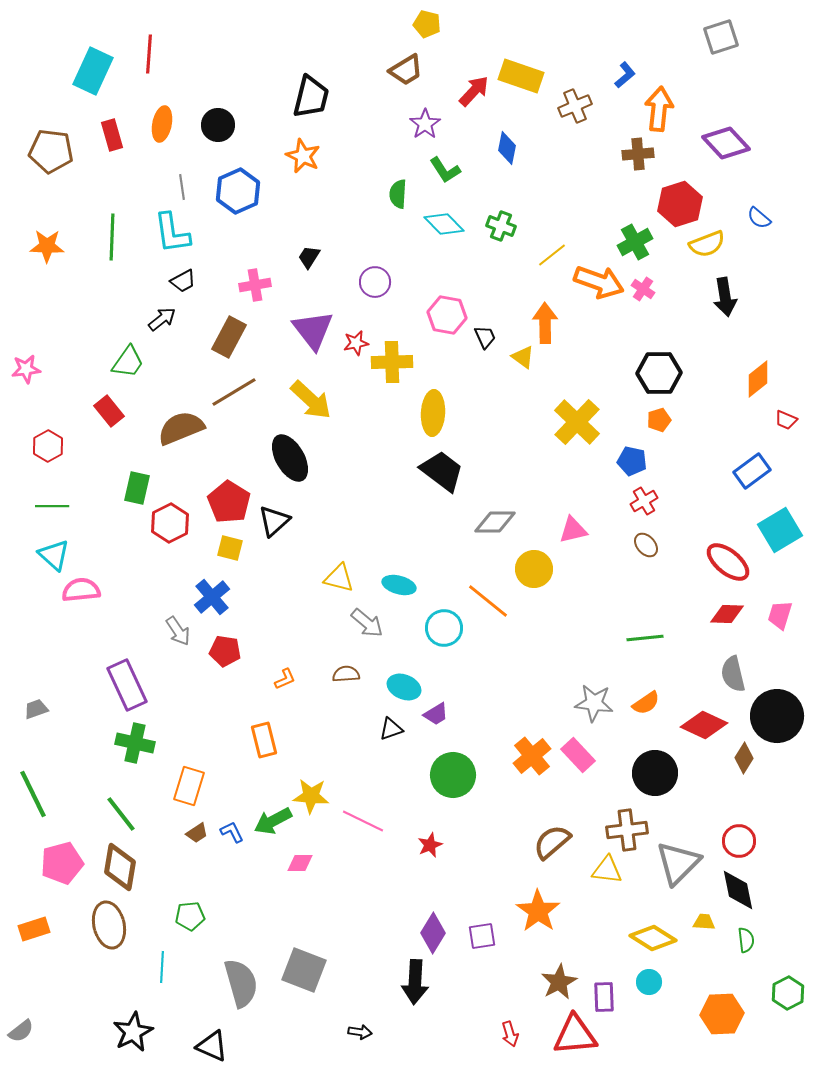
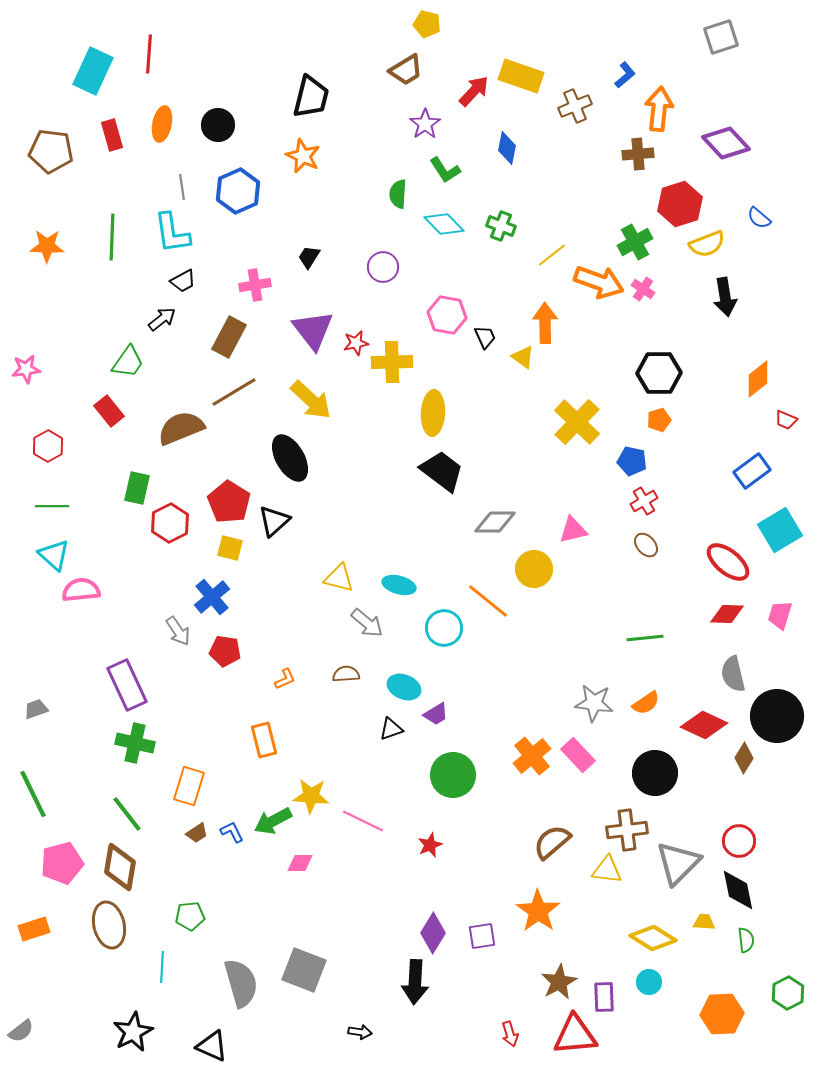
purple circle at (375, 282): moved 8 px right, 15 px up
green line at (121, 814): moved 6 px right
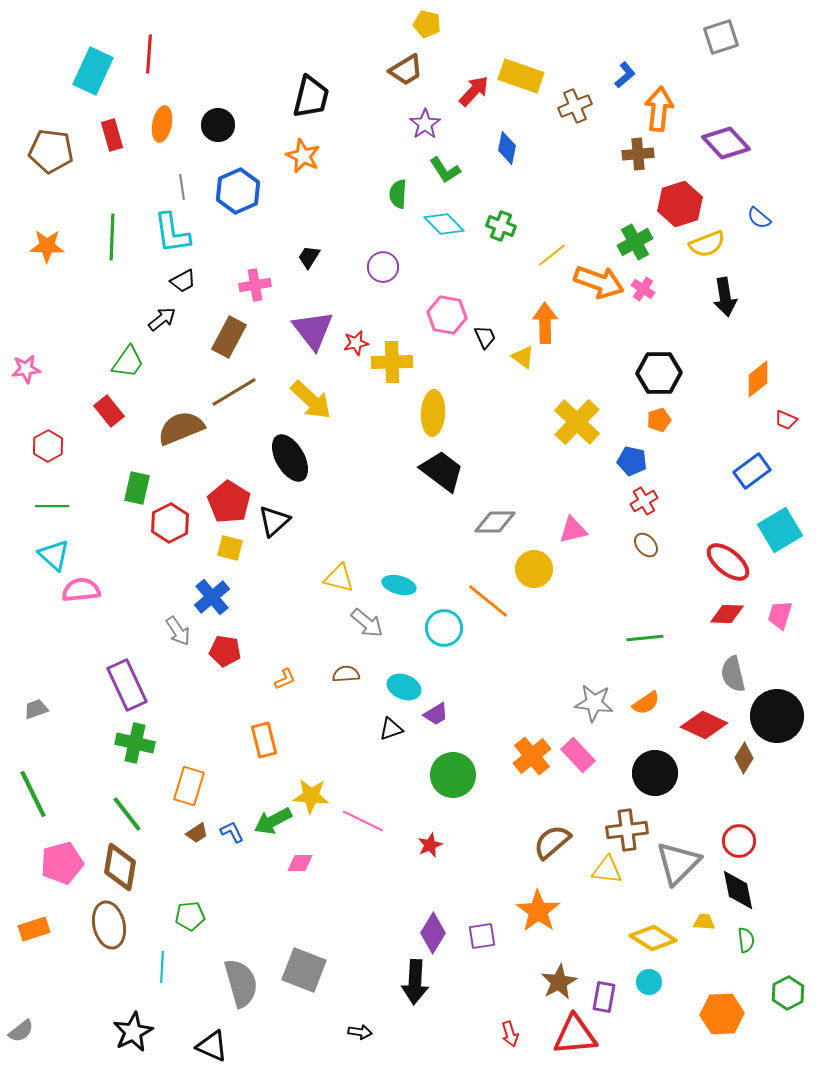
purple rectangle at (604, 997): rotated 12 degrees clockwise
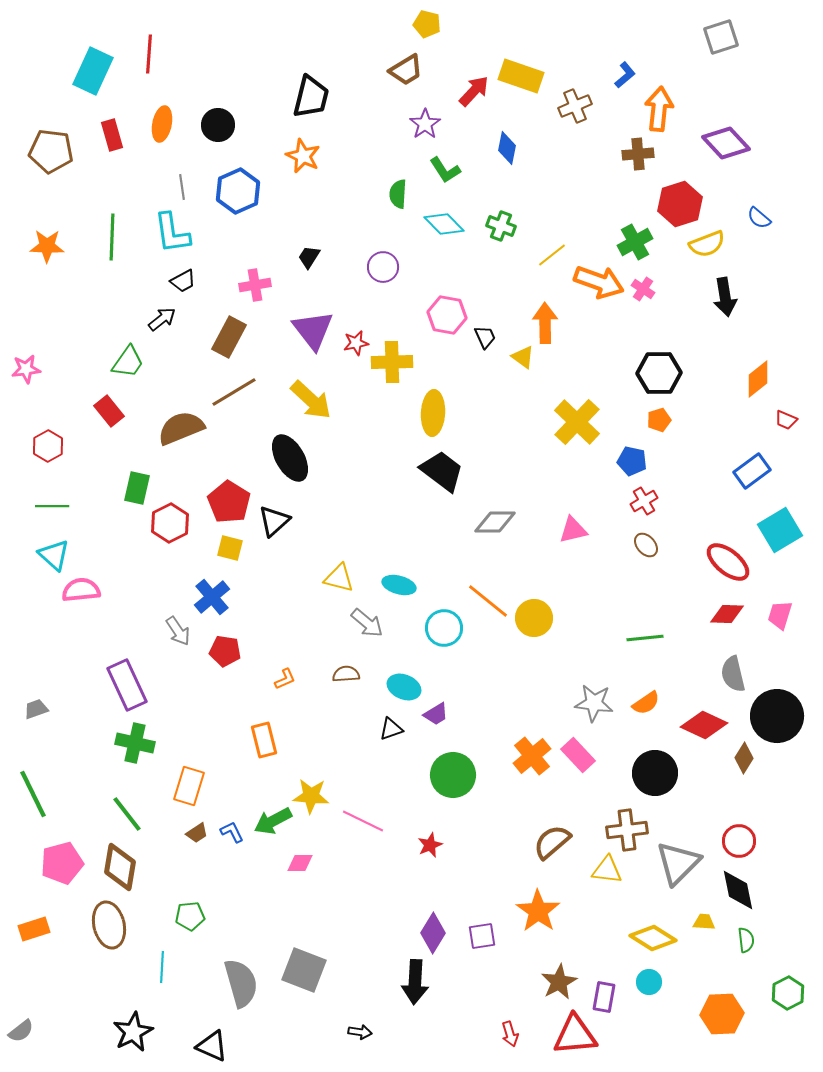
yellow circle at (534, 569): moved 49 px down
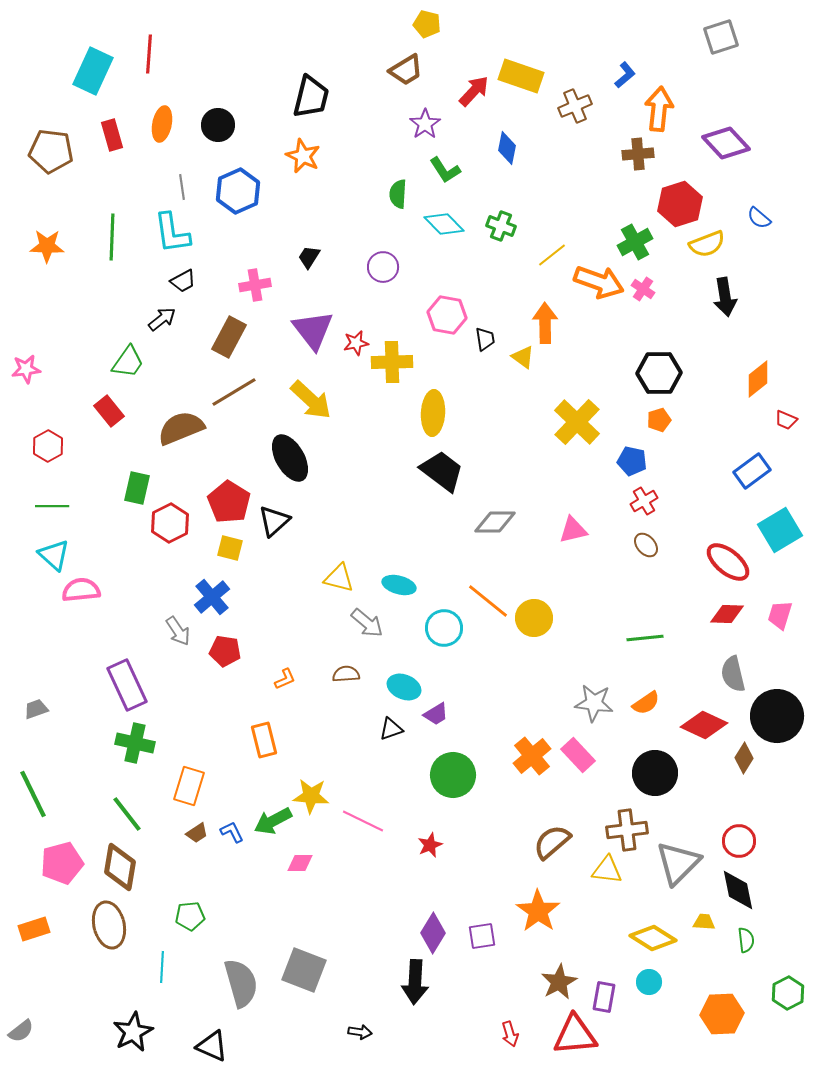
black trapezoid at (485, 337): moved 2 px down; rotated 15 degrees clockwise
